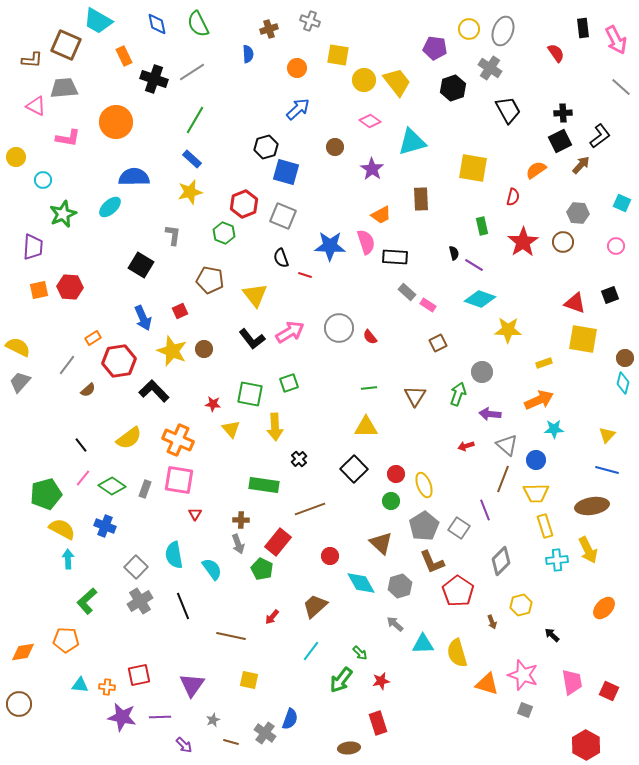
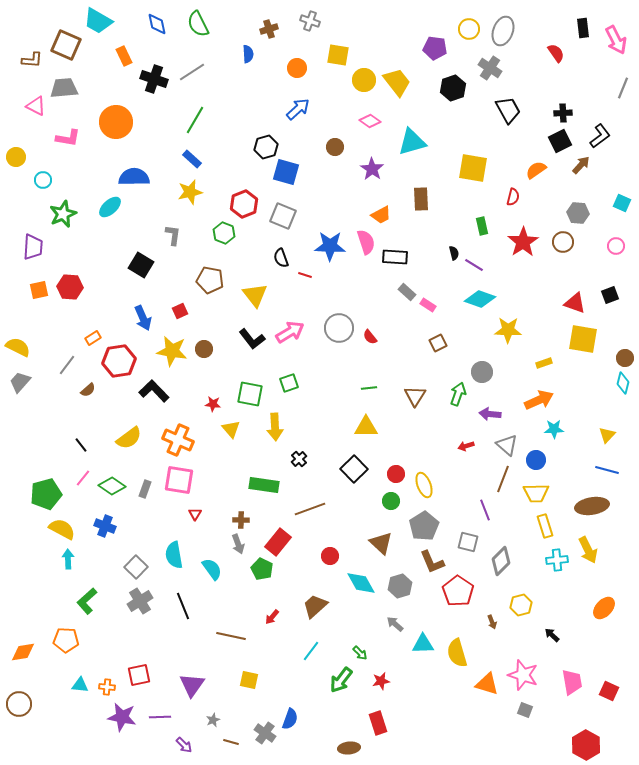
gray line at (621, 87): moved 2 px right, 1 px down; rotated 70 degrees clockwise
yellow star at (172, 351): rotated 12 degrees counterclockwise
gray square at (459, 528): moved 9 px right, 14 px down; rotated 20 degrees counterclockwise
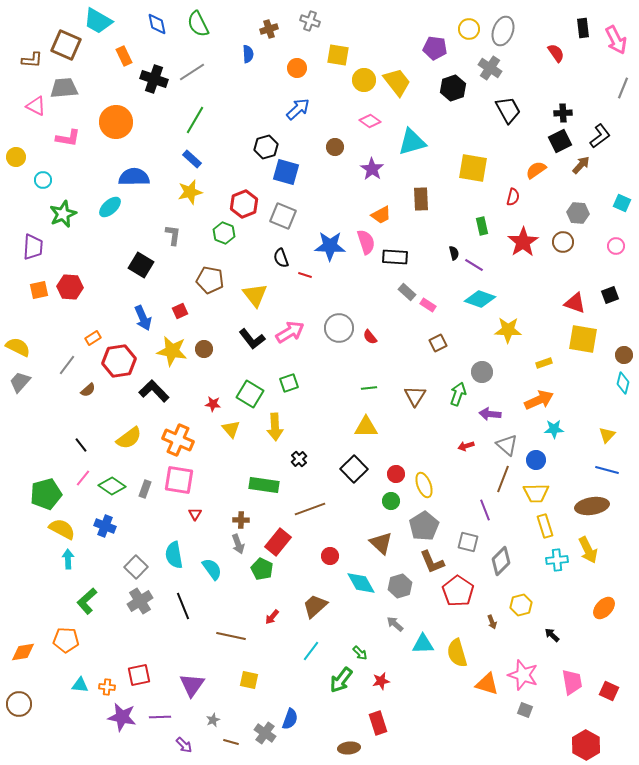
brown circle at (625, 358): moved 1 px left, 3 px up
green square at (250, 394): rotated 20 degrees clockwise
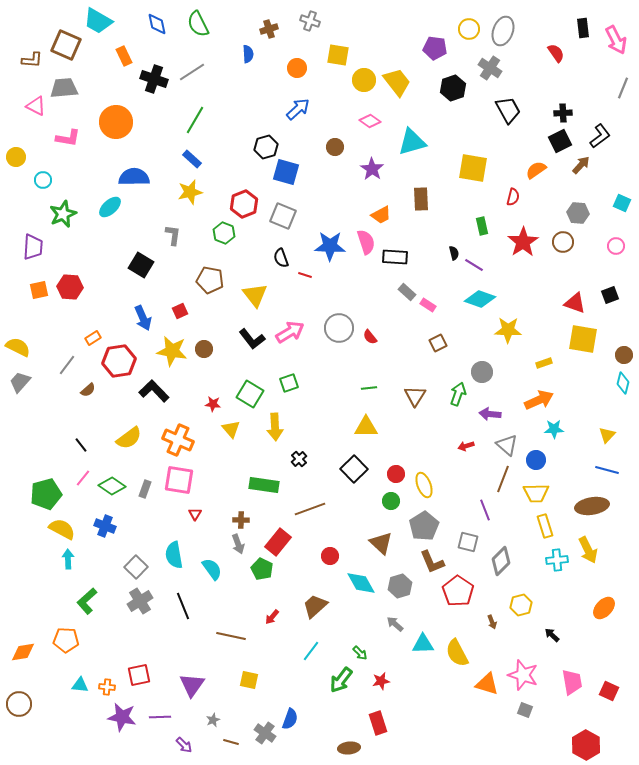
yellow semicircle at (457, 653): rotated 12 degrees counterclockwise
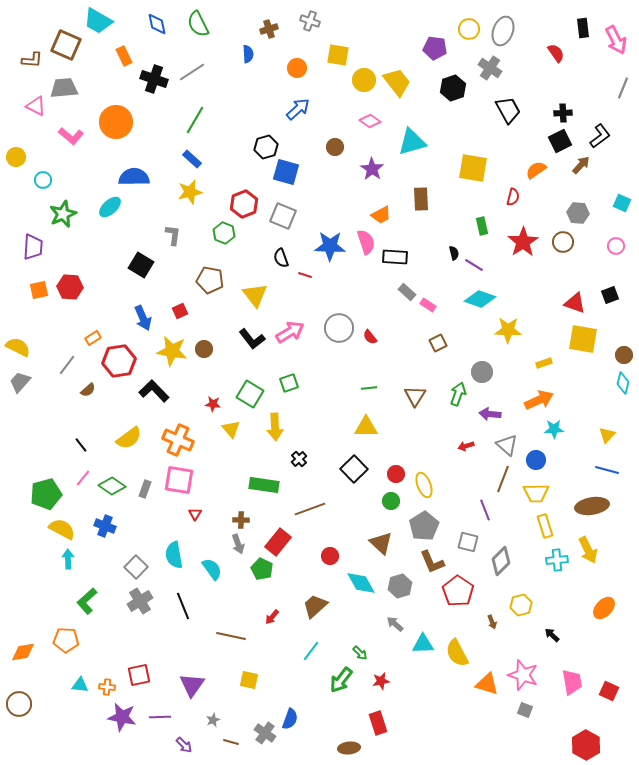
pink L-shape at (68, 138): moved 3 px right, 2 px up; rotated 30 degrees clockwise
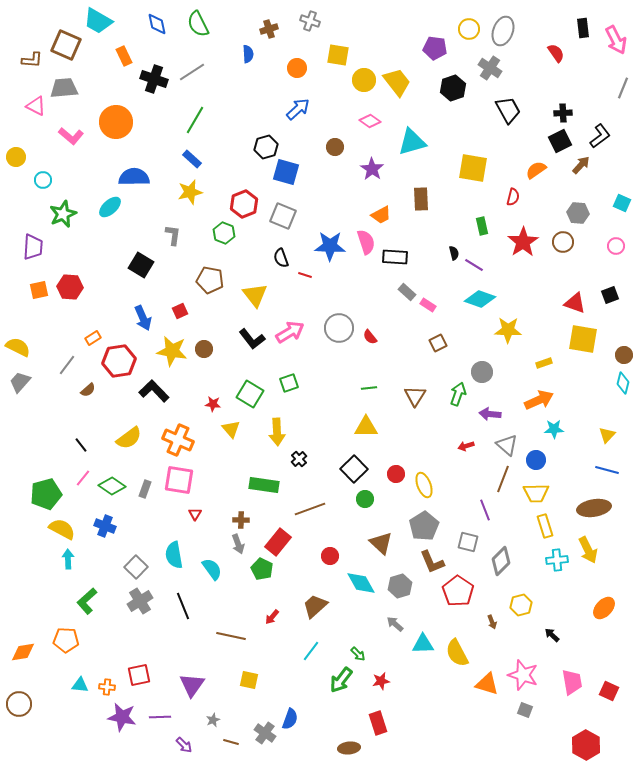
yellow arrow at (275, 427): moved 2 px right, 5 px down
green circle at (391, 501): moved 26 px left, 2 px up
brown ellipse at (592, 506): moved 2 px right, 2 px down
green arrow at (360, 653): moved 2 px left, 1 px down
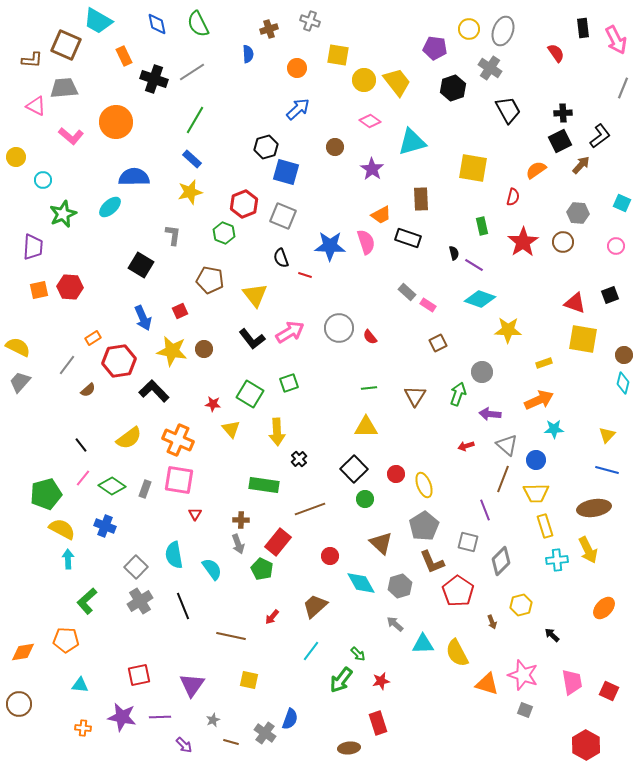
black rectangle at (395, 257): moved 13 px right, 19 px up; rotated 15 degrees clockwise
orange cross at (107, 687): moved 24 px left, 41 px down
